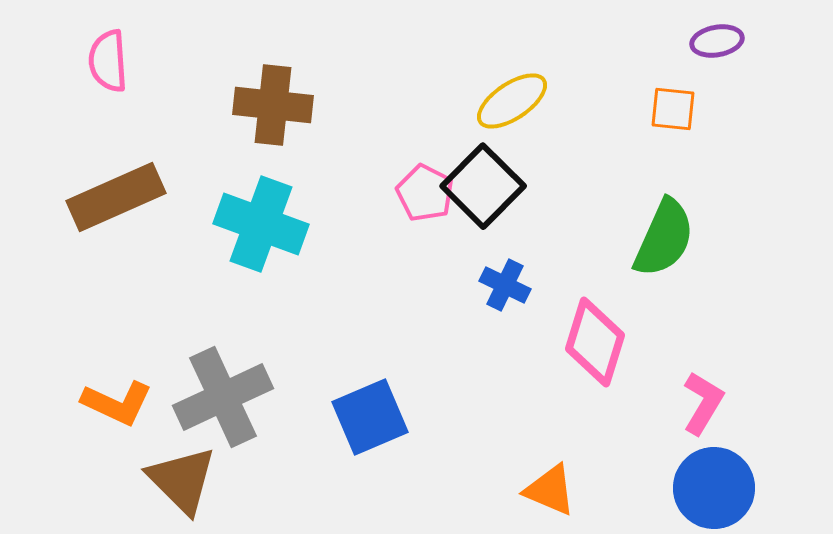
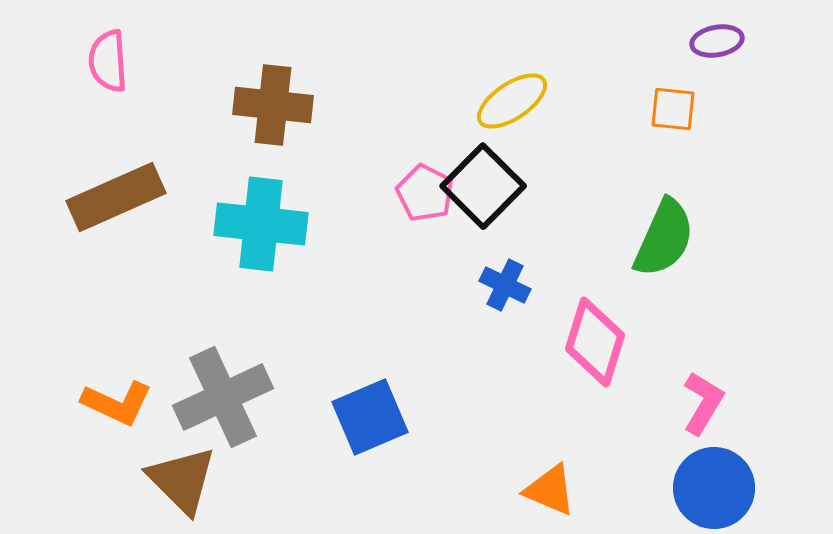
cyan cross: rotated 14 degrees counterclockwise
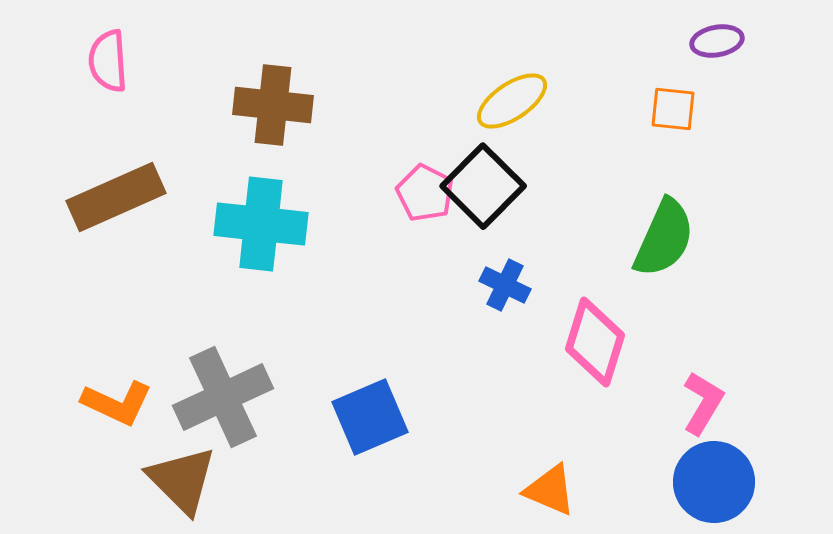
blue circle: moved 6 px up
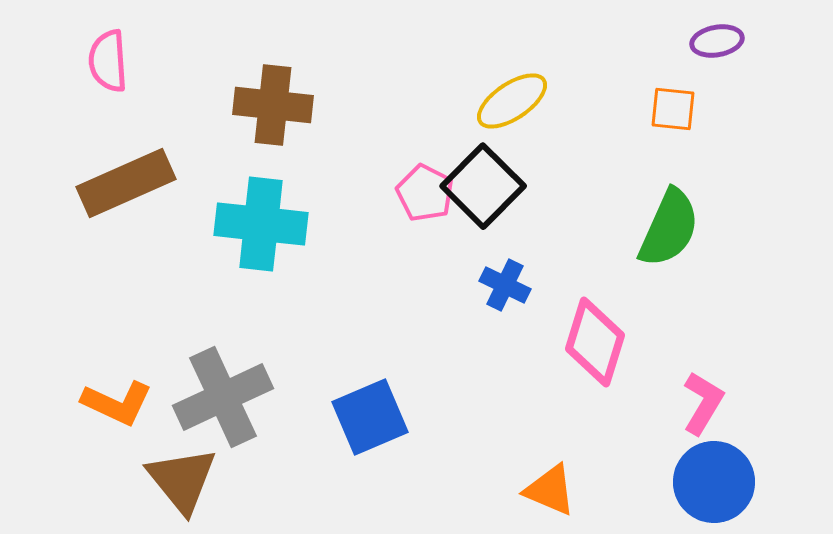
brown rectangle: moved 10 px right, 14 px up
green semicircle: moved 5 px right, 10 px up
brown triangle: rotated 6 degrees clockwise
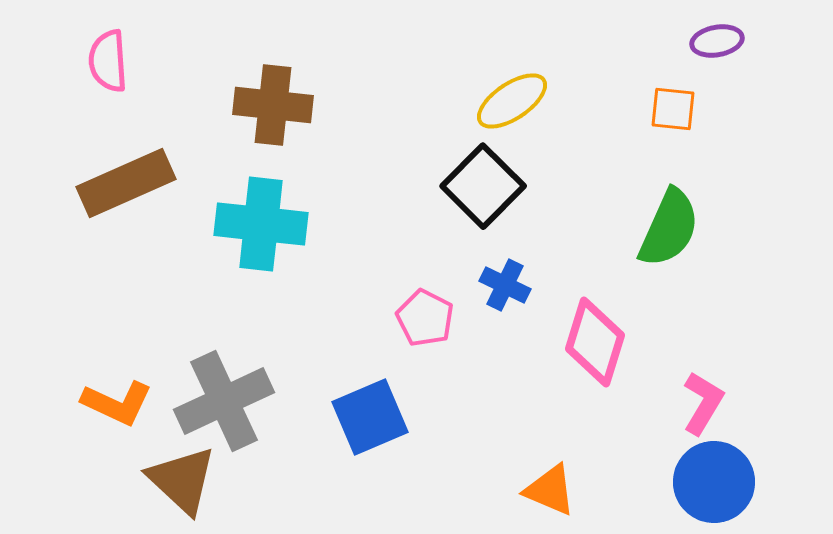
pink pentagon: moved 125 px down
gray cross: moved 1 px right, 4 px down
brown triangle: rotated 8 degrees counterclockwise
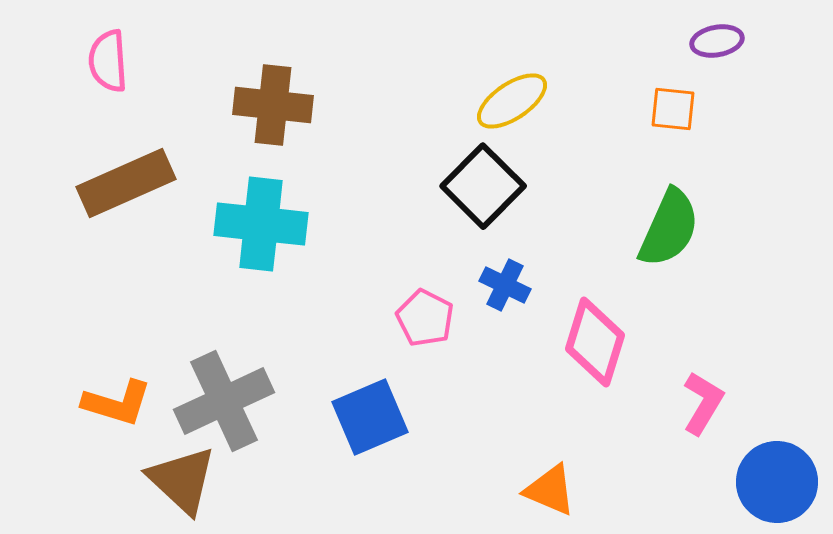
orange L-shape: rotated 8 degrees counterclockwise
blue circle: moved 63 px right
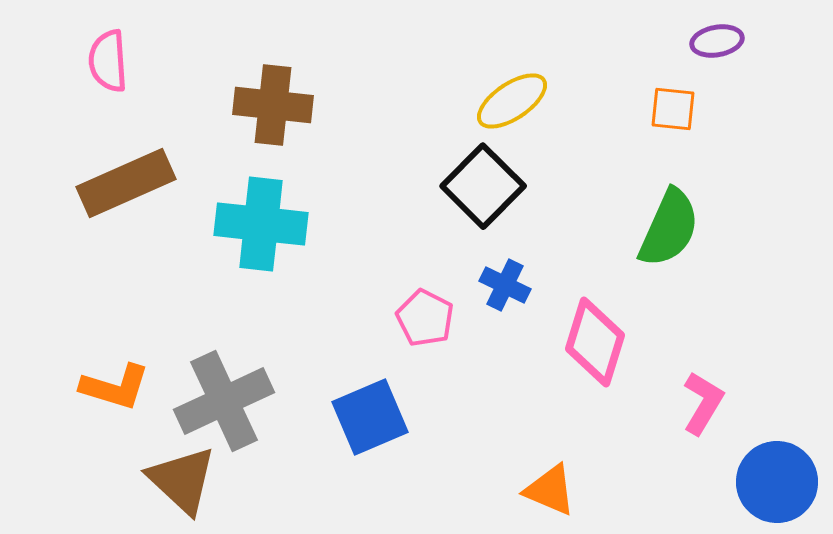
orange L-shape: moved 2 px left, 16 px up
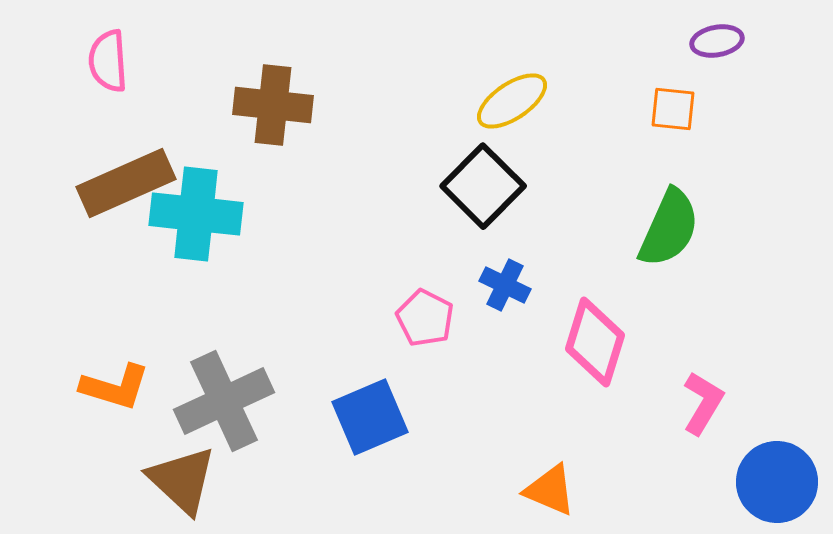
cyan cross: moved 65 px left, 10 px up
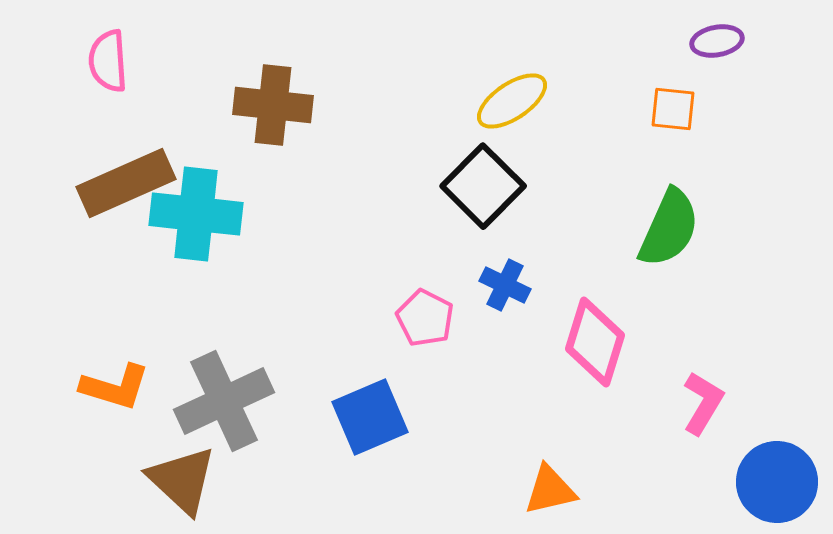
orange triangle: rotated 36 degrees counterclockwise
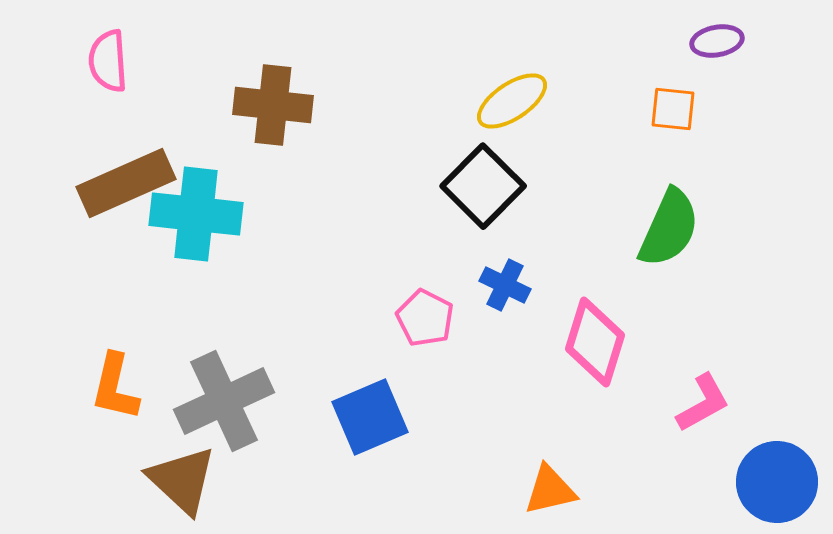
orange L-shape: rotated 86 degrees clockwise
pink L-shape: rotated 30 degrees clockwise
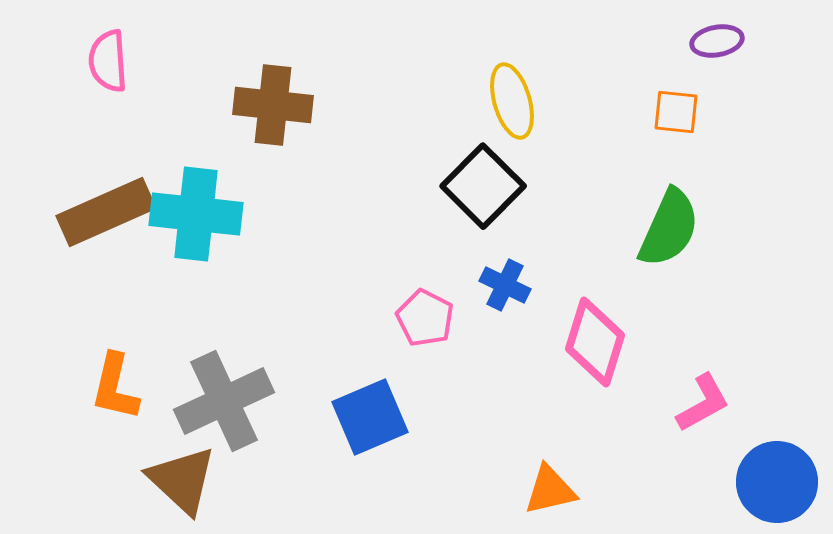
yellow ellipse: rotated 72 degrees counterclockwise
orange square: moved 3 px right, 3 px down
brown rectangle: moved 20 px left, 29 px down
